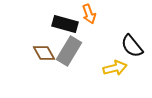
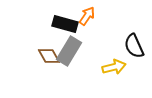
orange arrow: moved 2 px left, 2 px down; rotated 126 degrees counterclockwise
black semicircle: moved 2 px right; rotated 15 degrees clockwise
brown diamond: moved 5 px right, 3 px down
yellow arrow: moved 1 px left, 1 px up
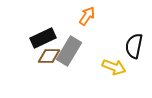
black rectangle: moved 22 px left, 14 px down; rotated 40 degrees counterclockwise
black semicircle: rotated 35 degrees clockwise
brown diamond: rotated 60 degrees counterclockwise
yellow arrow: rotated 35 degrees clockwise
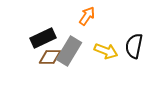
brown diamond: moved 1 px right, 1 px down
yellow arrow: moved 8 px left, 16 px up
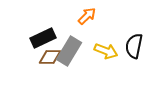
orange arrow: rotated 12 degrees clockwise
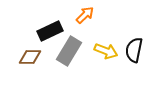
orange arrow: moved 2 px left, 1 px up
black rectangle: moved 7 px right, 7 px up
black semicircle: moved 4 px down
brown diamond: moved 20 px left
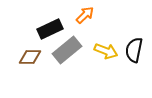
black rectangle: moved 2 px up
gray rectangle: moved 2 px left, 1 px up; rotated 20 degrees clockwise
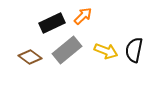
orange arrow: moved 2 px left, 1 px down
black rectangle: moved 2 px right, 6 px up
brown diamond: rotated 35 degrees clockwise
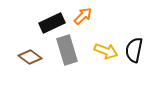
gray rectangle: rotated 68 degrees counterclockwise
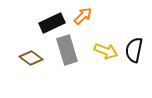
brown diamond: moved 1 px right, 1 px down
